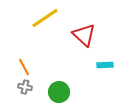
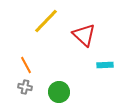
yellow line: moved 1 px right, 3 px down; rotated 12 degrees counterclockwise
orange line: moved 2 px right, 2 px up
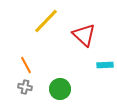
green circle: moved 1 px right, 3 px up
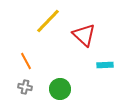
yellow line: moved 2 px right
orange line: moved 4 px up
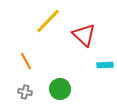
gray cross: moved 5 px down
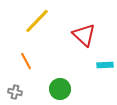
yellow line: moved 11 px left
gray cross: moved 10 px left
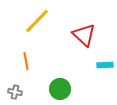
orange line: rotated 18 degrees clockwise
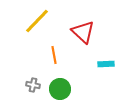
red triangle: moved 1 px left, 3 px up
orange line: moved 28 px right, 6 px up
cyan rectangle: moved 1 px right, 1 px up
gray cross: moved 18 px right, 7 px up
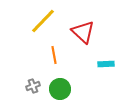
yellow line: moved 6 px right
gray cross: moved 1 px down; rotated 32 degrees counterclockwise
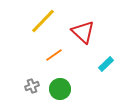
orange line: rotated 66 degrees clockwise
cyan rectangle: rotated 42 degrees counterclockwise
gray cross: moved 1 px left
